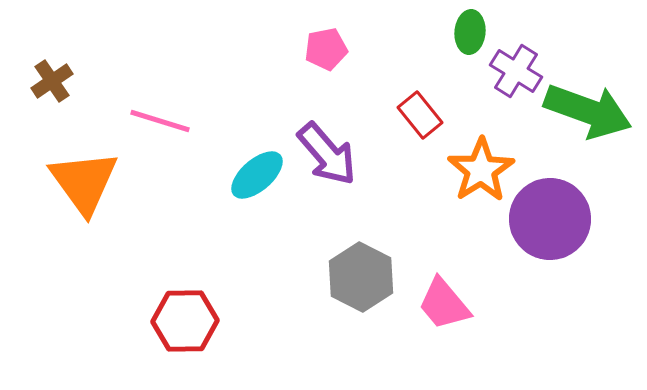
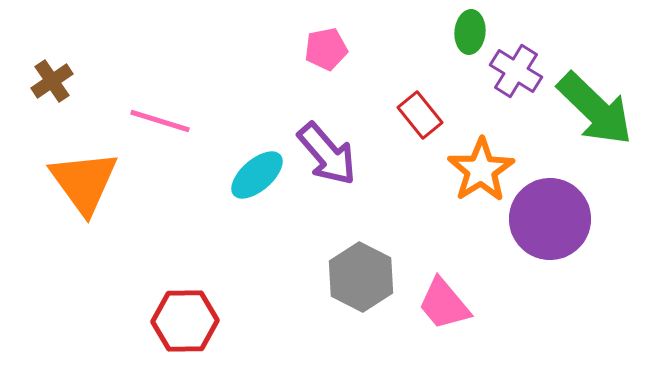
green arrow: moved 7 px right, 2 px up; rotated 24 degrees clockwise
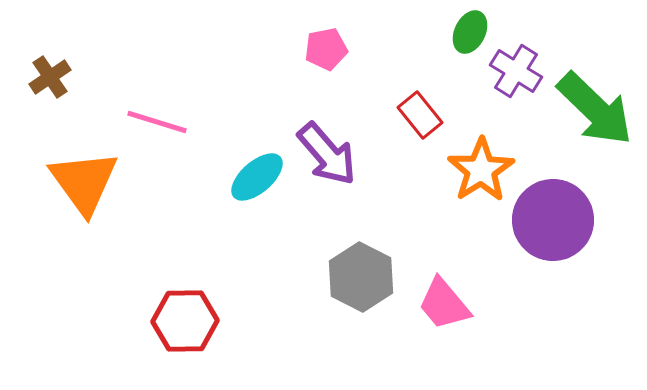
green ellipse: rotated 21 degrees clockwise
brown cross: moved 2 px left, 4 px up
pink line: moved 3 px left, 1 px down
cyan ellipse: moved 2 px down
purple circle: moved 3 px right, 1 px down
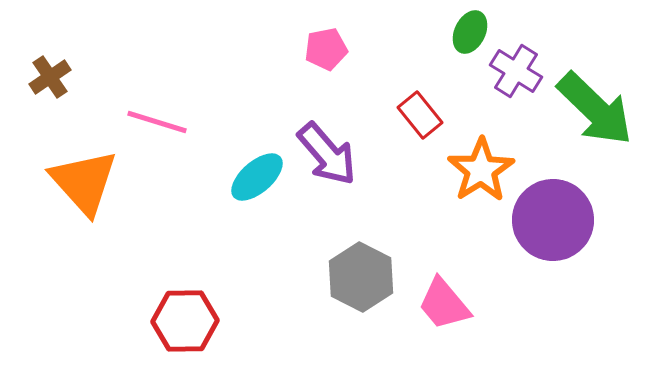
orange triangle: rotated 6 degrees counterclockwise
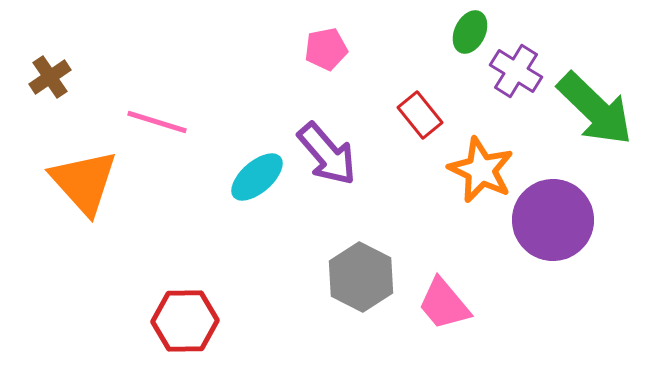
orange star: rotated 14 degrees counterclockwise
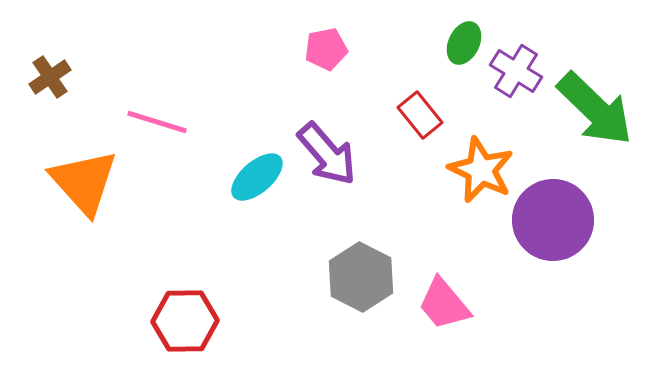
green ellipse: moved 6 px left, 11 px down
